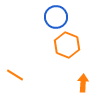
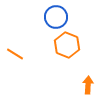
orange line: moved 21 px up
orange arrow: moved 5 px right, 2 px down
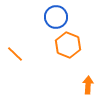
orange hexagon: moved 1 px right
orange line: rotated 12 degrees clockwise
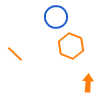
orange hexagon: moved 3 px right, 1 px down
orange arrow: moved 2 px up
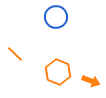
orange hexagon: moved 13 px left, 26 px down
orange arrow: moved 3 px right, 2 px up; rotated 108 degrees clockwise
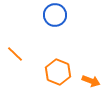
blue circle: moved 1 px left, 2 px up
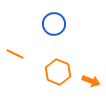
blue circle: moved 1 px left, 9 px down
orange line: rotated 18 degrees counterclockwise
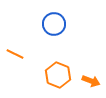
orange hexagon: moved 3 px down
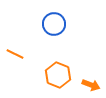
orange arrow: moved 4 px down
